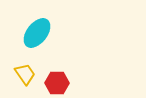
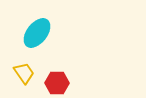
yellow trapezoid: moved 1 px left, 1 px up
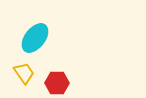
cyan ellipse: moved 2 px left, 5 px down
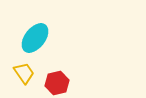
red hexagon: rotated 15 degrees counterclockwise
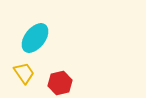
red hexagon: moved 3 px right
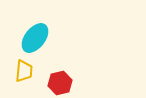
yellow trapezoid: moved 2 px up; rotated 40 degrees clockwise
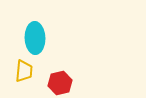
cyan ellipse: rotated 40 degrees counterclockwise
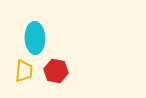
red hexagon: moved 4 px left, 12 px up; rotated 25 degrees clockwise
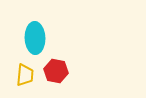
yellow trapezoid: moved 1 px right, 4 px down
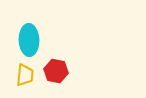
cyan ellipse: moved 6 px left, 2 px down
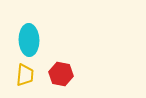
red hexagon: moved 5 px right, 3 px down
